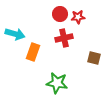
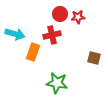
red cross: moved 12 px left, 3 px up
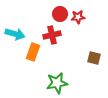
green star: rotated 20 degrees counterclockwise
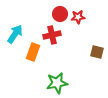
cyan arrow: rotated 72 degrees counterclockwise
brown square: moved 3 px right, 6 px up
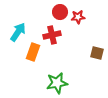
red circle: moved 2 px up
cyan arrow: moved 3 px right, 2 px up
brown square: moved 1 px down
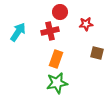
red star: moved 8 px right, 7 px down
red cross: moved 2 px left, 4 px up
orange rectangle: moved 23 px right, 7 px down
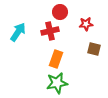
brown square: moved 3 px left, 4 px up
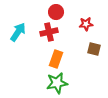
red circle: moved 4 px left
red cross: moved 1 px left, 1 px down
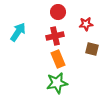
red circle: moved 2 px right
red cross: moved 6 px right, 4 px down
brown square: moved 2 px left
orange rectangle: moved 2 px right; rotated 42 degrees counterclockwise
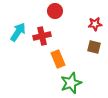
red circle: moved 3 px left, 1 px up
red star: moved 9 px right
red cross: moved 13 px left
brown square: moved 2 px right, 2 px up
green star: moved 14 px right; rotated 10 degrees counterclockwise
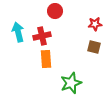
cyan arrow: rotated 48 degrees counterclockwise
orange rectangle: moved 12 px left; rotated 18 degrees clockwise
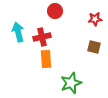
red star: moved 5 px up
red cross: moved 1 px down
